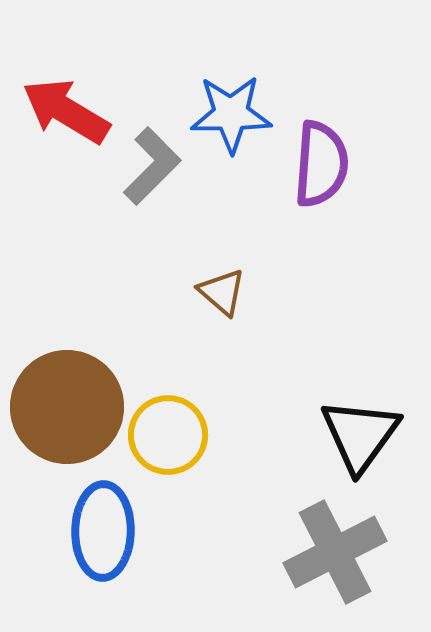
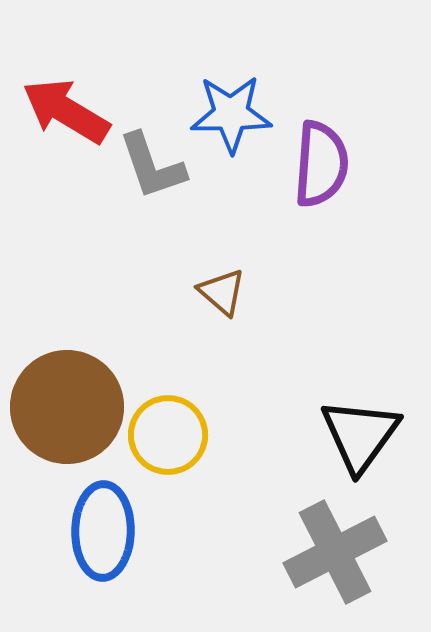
gray L-shape: rotated 116 degrees clockwise
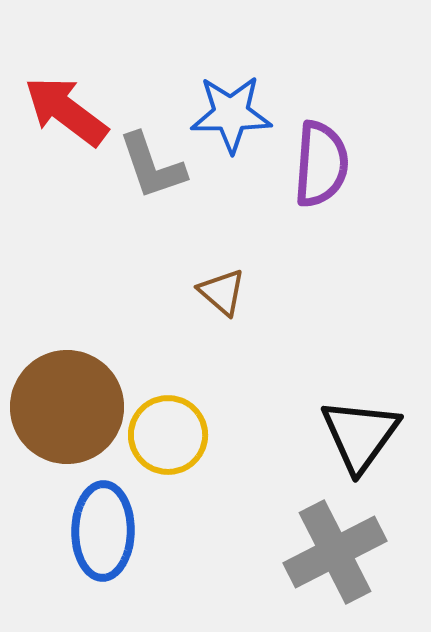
red arrow: rotated 6 degrees clockwise
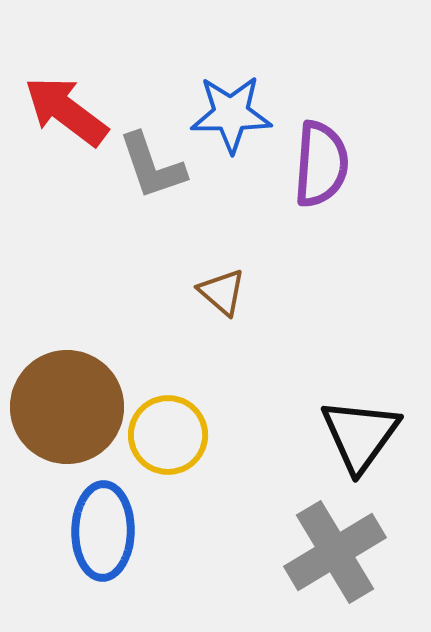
gray cross: rotated 4 degrees counterclockwise
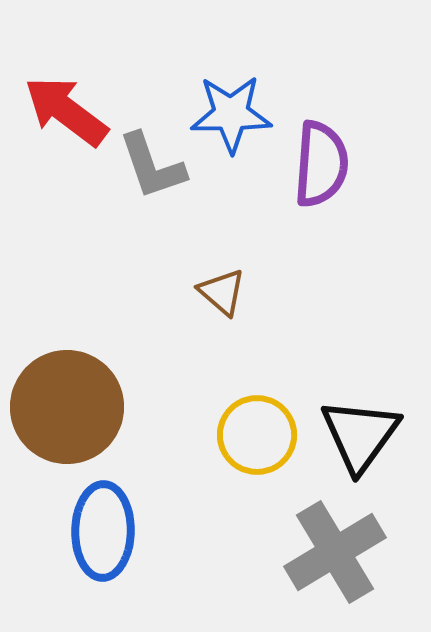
yellow circle: moved 89 px right
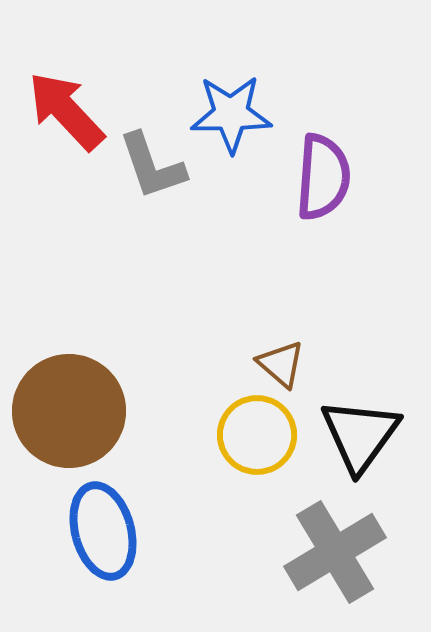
red arrow: rotated 10 degrees clockwise
purple semicircle: moved 2 px right, 13 px down
brown triangle: moved 59 px right, 72 px down
brown circle: moved 2 px right, 4 px down
blue ellipse: rotated 16 degrees counterclockwise
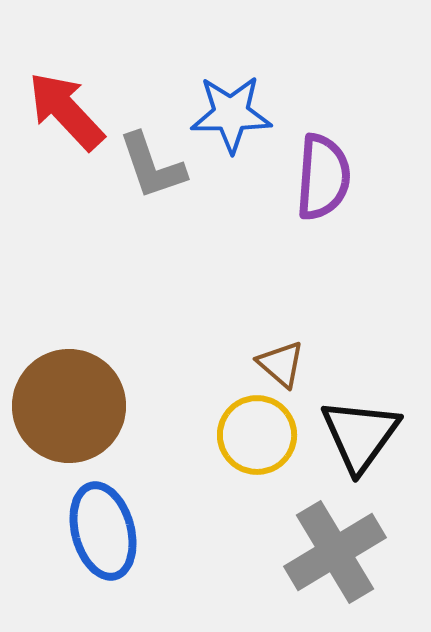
brown circle: moved 5 px up
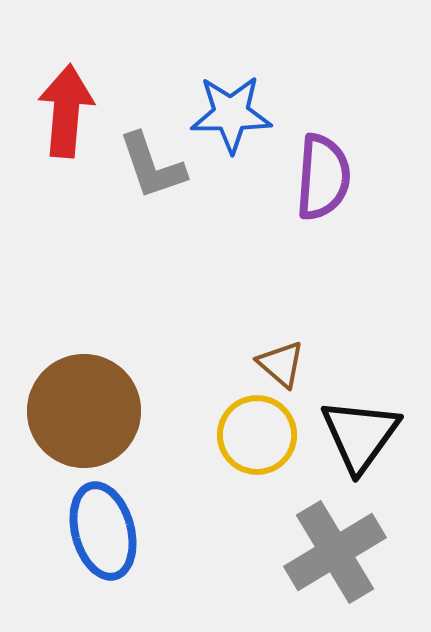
red arrow: rotated 48 degrees clockwise
brown circle: moved 15 px right, 5 px down
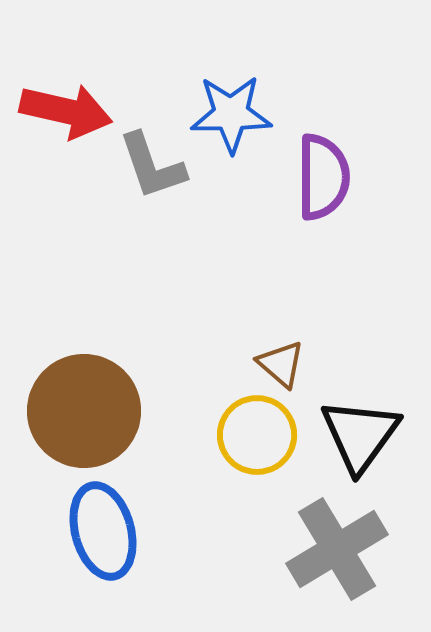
red arrow: rotated 98 degrees clockwise
purple semicircle: rotated 4 degrees counterclockwise
gray cross: moved 2 px right, 3 px up
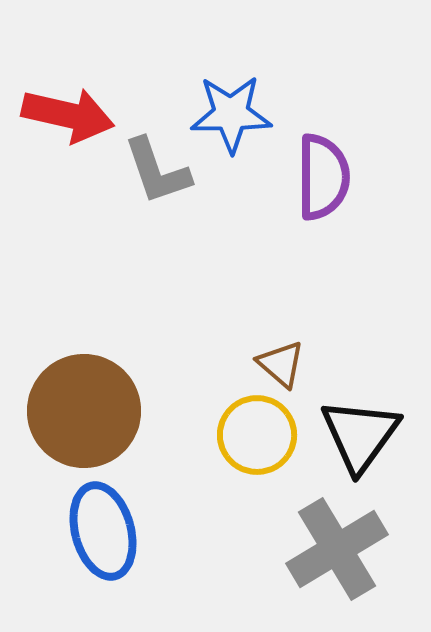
red arrow: moved 2 px right, 4 px down
gray L-shape: moved 5 px right, 5 px down
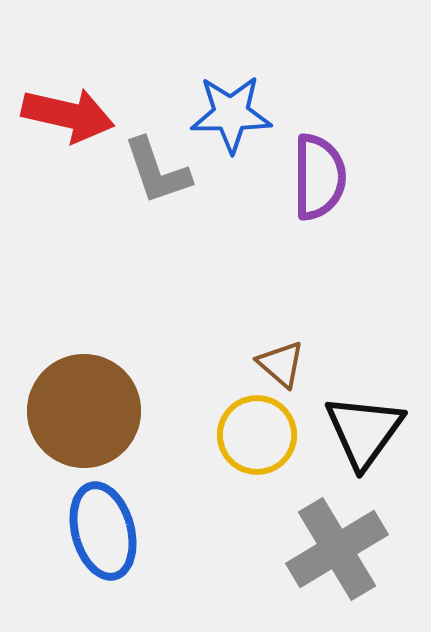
purple semicircle: moved 4 px left
black triangle: moved 4 px right, 4 px up
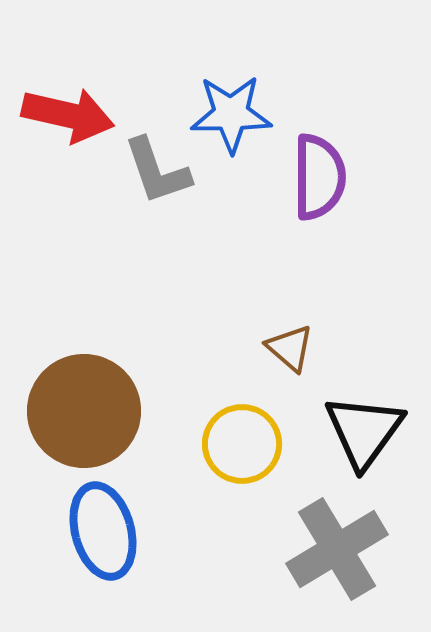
brown triangle: moved 9 px right, 16 px up
yellow circle: moved 15 px left, 9 px down
